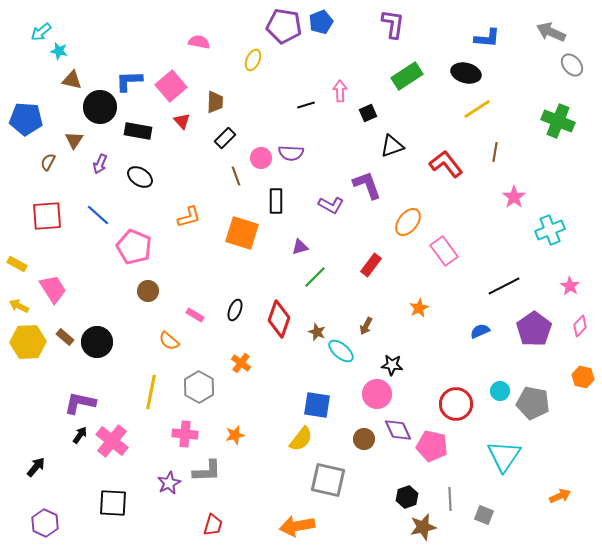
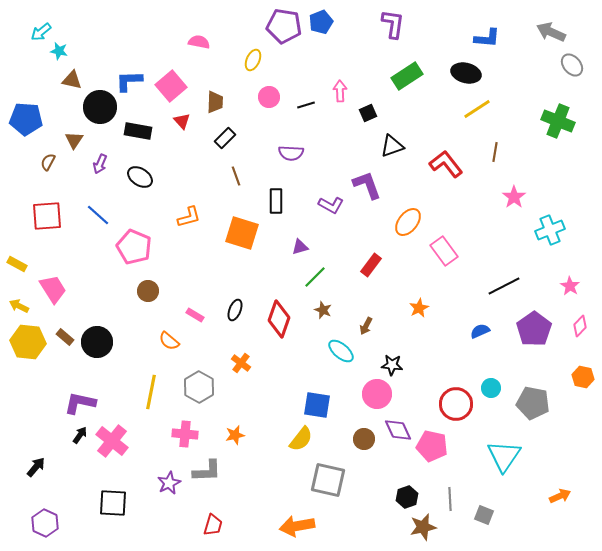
pink circle at (261, 158): moved 8 px right, 61 px up
brown star at (317, 332): moved 6 px right, 22 px up
yellow hexagon at (28, 342): rotated 8 degrees clockwise
cyan circle at (500, 391): moved 9 px left, 3 px up
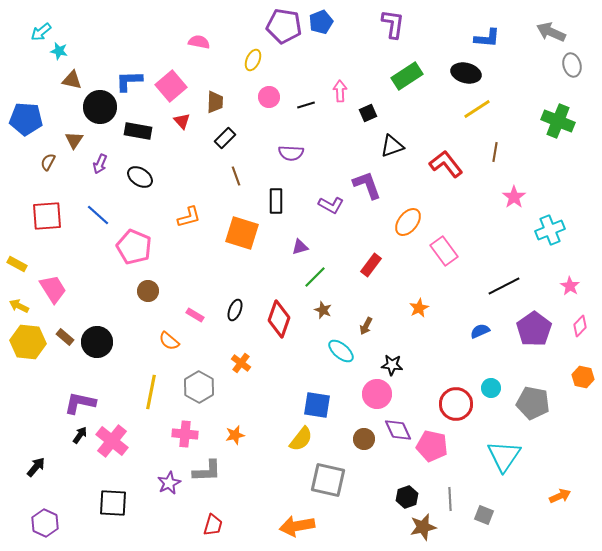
gray ellipse at (572, 65): rotated 25 degrees clockwise
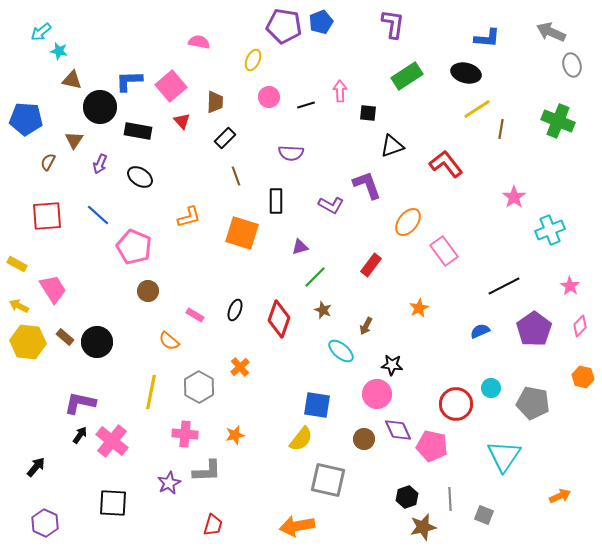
black square at (368, 113): rotated 30 degrees clockwise
brown line at (495, 152): moved 6 px right, 23 px up
orange cross at (241, 363): moved 1 px left, 4 px down; rotated 12 degrees clockwise
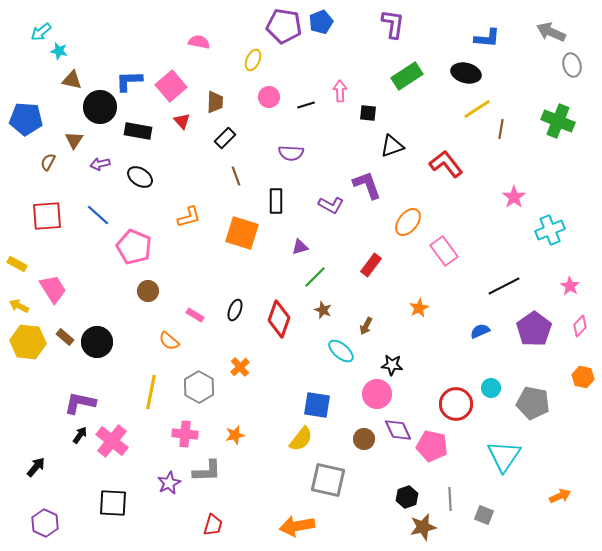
purple arrow at (100, 164): rotated 54 degrees clockwise
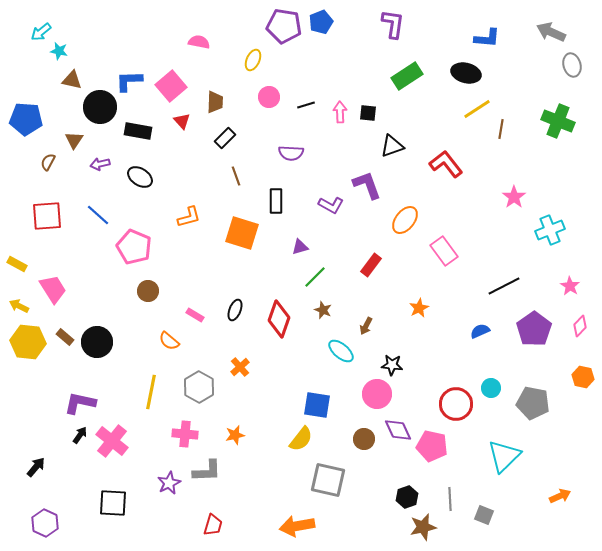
pink arrow at (340, 91): moved 21 px down
orange ellipse at (408, 222): moved 3 px left, 2 px up
cyan triangle at (504, 456): rotated 12 degrees clockwise
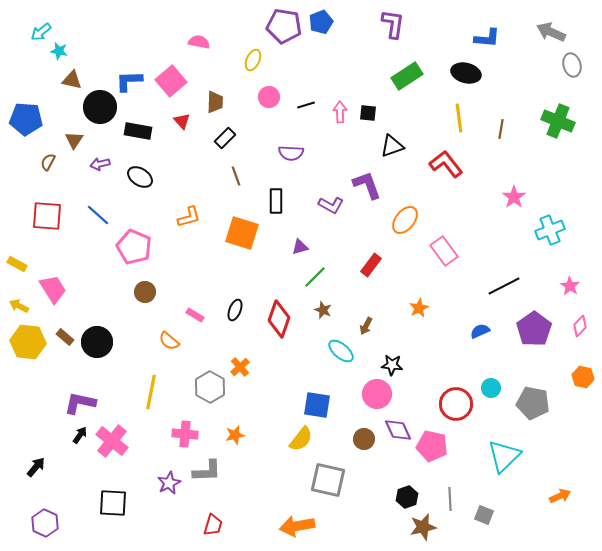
pink square at (171, 86): moved 5 px up
yellow line at (477, 109): moved 18 px left, 9 px down; rotated 64 degrees counterclockwise
red square at (47, 216): rotated 8 degrees clockwise
brown circle at (148, 291): moved 3 px left, 1 px down
gray hexagon at (199, 387): moved 11 px right
